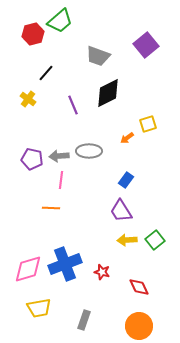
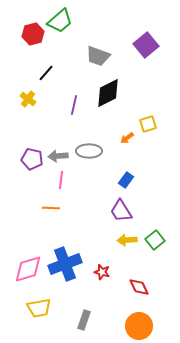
purple line: moved 1 px right; rotated 36 degrees clockwise
gray arrow: moved 1 px left
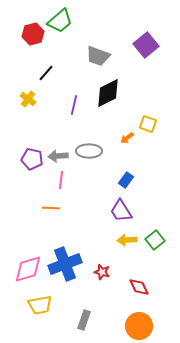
yellow square: rotated 36 degrees clockwise
yellow trapezoid: moved 1 px right, 3 px up
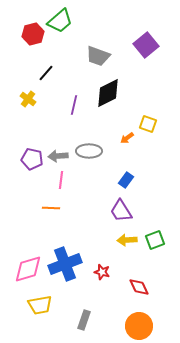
green square: rotated 18 degrees clockwise
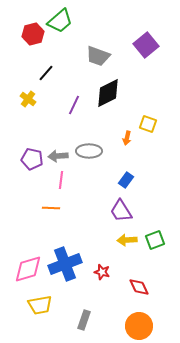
purple line: rotated 12 degrees clockwise
orange arrow: rotated 40 degrees counterclockwise
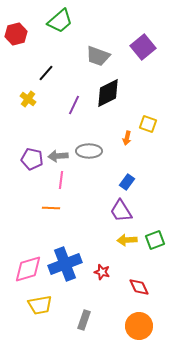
red hexagon: moved 17 px left
purple square: moved 3 px left, 2 px down
blue rectangle: moved 1 px right, 2 px down
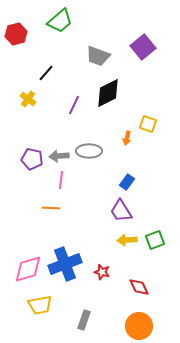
gray arrow: moved 1 px right
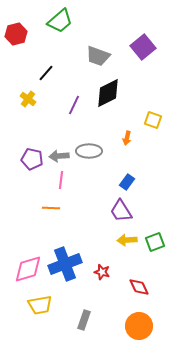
yellow square: moved 5 px right, 4 px up
green square: moved 2 px down
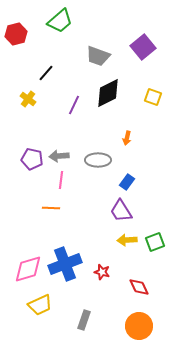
yellow square: moved 23 px up
gray ellipse: moved 9 px right, 9 px down
yellow trapezoid: rotated 15 degrees counterclockwise
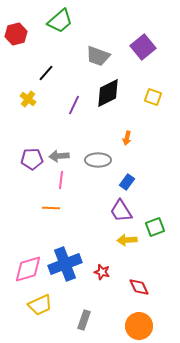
purple pentagon: rotated 15 degrees counterclockwise
green square: moved 15 px up
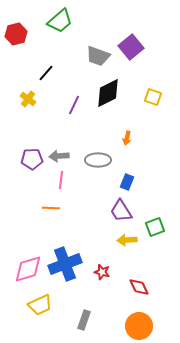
purple square: moved 12 px left
blue rectangle: rotated 14 degrees counterclockwise
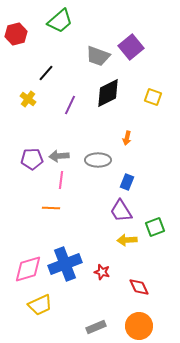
purple line: moved 4 px left
gray rectangle: moved 12 px right, 7 px down; rotated 48 degrees clockwise
